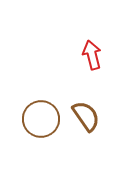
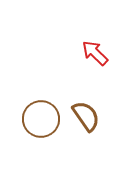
red arrow: moved 3 px right, 2 px up; rotated 32 degrees counterclockwise
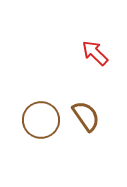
brown circle: moved 1 px down
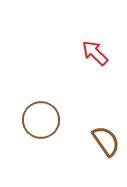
brown semicircle: moved 20 px right, 25 px down
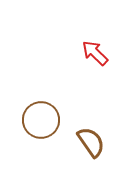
brown semicircle: moved 15 px left, 1 px down
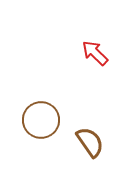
brown semicircle: moved 1 px left
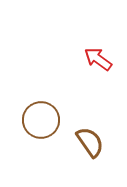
red arrow: moved 3 px right, 6 px down; rotated 8 degrees counterclockwise
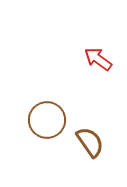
brown circle: moved 6 px right
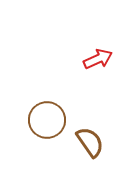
red arrow: rotated 120 degrees clockwise
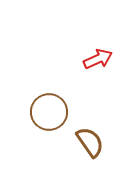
brown circle: moved 2 px right, 8 px up
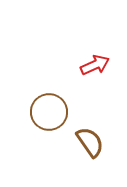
red arrow: moved 3 px left, 6 px down
